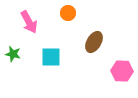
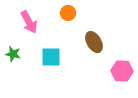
brown ellipse: rotated 60 degrees counterclockwise
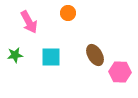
brown ellipse: moved 1 px right, 13 px down
green star: moved 2 px right, 1 px down; rotated 21 degrees counterclockwise
pink hexagon: moved 2 px left, 1 px down
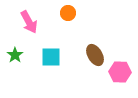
green star: rotated 28 degrees counterclockwise
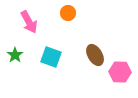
cyan square: rotated 20 degrees clockwise
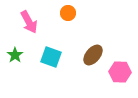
brown ellipse: moved 2 px left; rotated 70 degrees clockwise
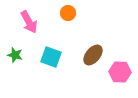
green star: rotated 21 degrees counterclockwise
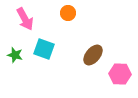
pink arrow: moved 4 px left, 3 px up
cyan square: moved 7 px left, 8 px up
pink hexagon: moved 2 px down
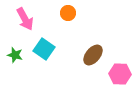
cyan square: rotated 15 degrees clockwise
